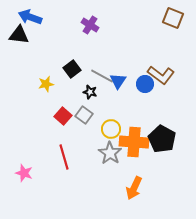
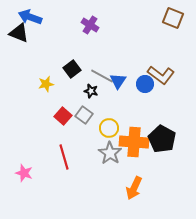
black triangle: moved 2 px up; rotated 15 degrees clockwise
black star: moved 1 px right, 1 px up
yellow circle: moved 2 px left, 1 px up
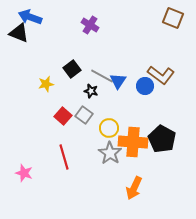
blue circle: moved 2 px down
orange cross: moved 1 px left
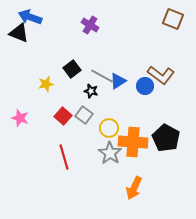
brown square: moved 1 px down
blue triangle: rotated 24 degrees clockwise
black pentagon: moved 4 px right, 1 px up
pink star: moved 4 px left, 55 px up
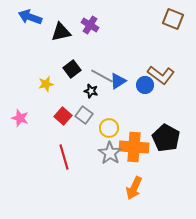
black triangle: moved 42 px right, 1 px up; rotated 35 degrees counterclockwise
blue circle: moved 1 px up
orange cross: moved 1 px right, 5 px down
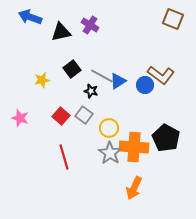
yellow star: moved 4 px left, 4 px up
red square: moved 2 px left
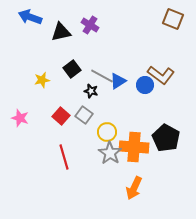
yellow circle: moved 2 px left, 4 px down
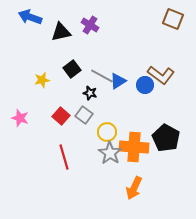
black star: moved 1 px left, 2 px down
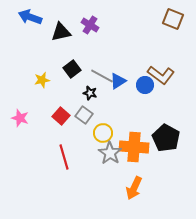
yellow circle: moved 4 px left, 1 px down
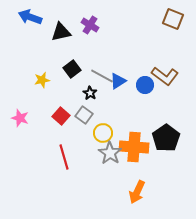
brown L-shape: moved 4 px right, 1 px down
black star: rotated 16 degrees clockwise
black pentagon: rotated 8 degrees clockwise
orange arrow: moved 3 px right, 4 px down
